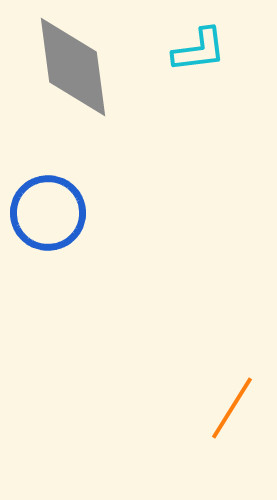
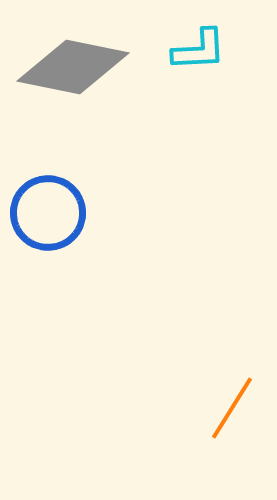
cyan L-shape: rotated 4 degrees clockwise
gray diamond: rotated 71 degrees counterclockwise
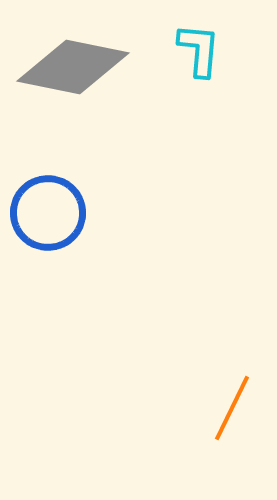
cyan L-shape: rotated 82 degrees counterclockwise
orange line: rotated 6 degrees counterclockwise
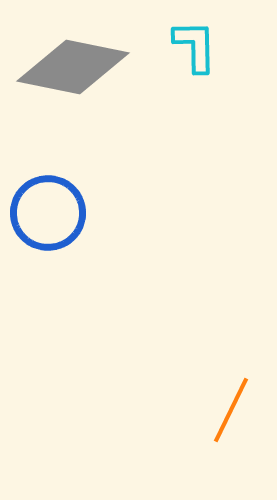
cyan L-shape: moved 4 px left, 4 px up; rotated 6 degrees counterclockwise
orange line: moved 1 px left, 2 px down
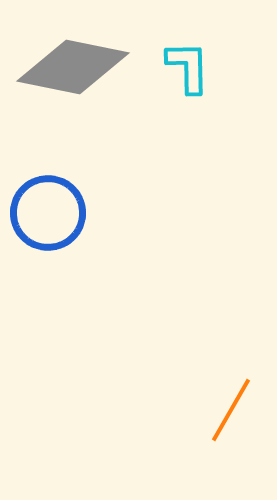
cyan L-shape: moved 7 px left, 21 px down
orange line: rotated 4 degrees clockwise
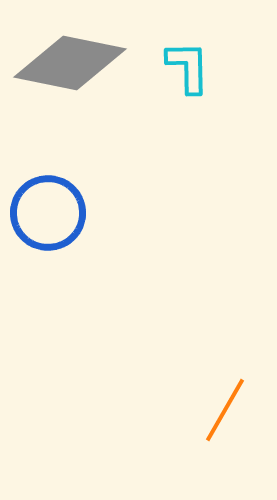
gray diamond: moved 3 px left, 4 px up
orange line: moved 6 px left
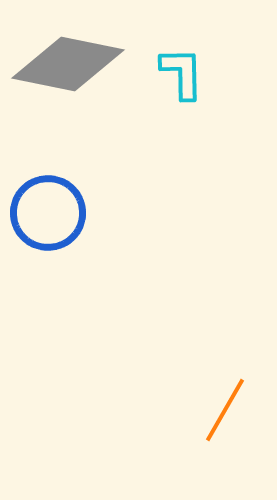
gray diamond: moved 2 px left, 1 px down
cyan L-shape: moved 6 px left, 6 px down
